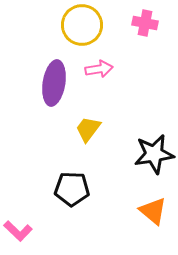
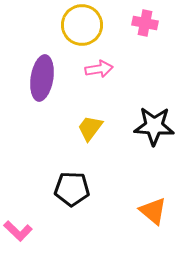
purple ellipse: moved 12 px left, 5 px up
yellow trapezoid: moved 2 px right, 1 px up
black star: moved 28 px up; rotated 12 degrees clockwise
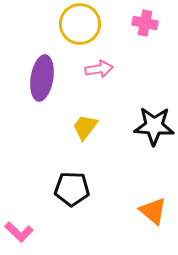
yellow circle: moved 2 px left, 1 px up
yellow trapezoid: moved 5 px left, 1 px up
pink L-shape: moved 1 px right, 1 px down
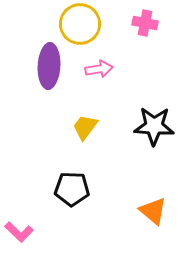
purple ellipse: moved 7 px right, 12 px up; rotated 6 degrees counterclockwise
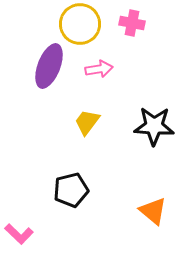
pink cross: moved 13 px left
purple ellipse: rotated 18 degrees clockwise
yellow trapezoid: moved 2 px right, 5 px up
black pentagon: moved 1 px left, 1 px down; rotated 16 degrees counterclockwise
pink L-shape: moved 2 px down
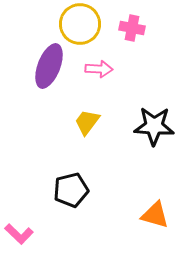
pink cross: moved 5 px down
pink arrow: rotated 12 degrees clockwise
orange triangle: moved 2 px right, 4 px down; rotated 24 degrees counterclockwise
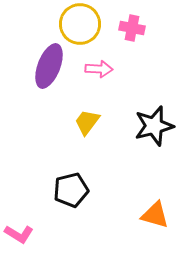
black star: rotated 18 degrees counterclockwise
pink L-shape: rotated 12 degrees counterclockwise
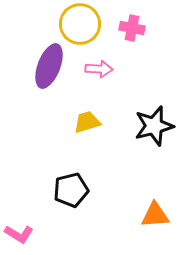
yellow trapezoid: rotated 36 degrees clockwise
orange triangle: rotated 20 degrees counterclockwise
